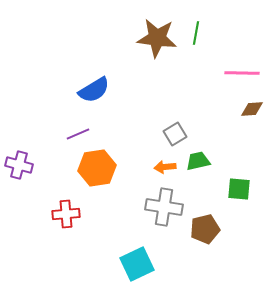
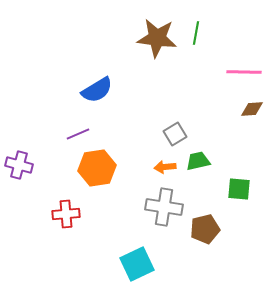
pink line: moved 2 px right, 1 px up
blue semicircle: moved 3 px right
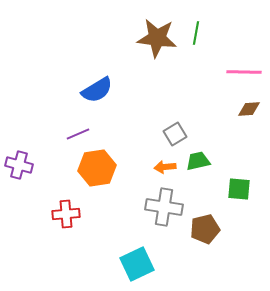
brown diamond: moved 3 px left
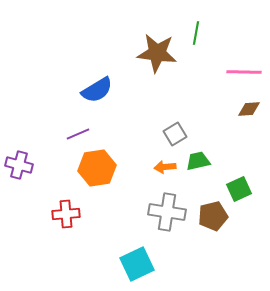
brown star: moved 15 px down
green square: rotated 30 degrees counterclockwise
gray cross: moved 3 px right, 5 px down
brown pentagon: moved 8 px right, 13 px up
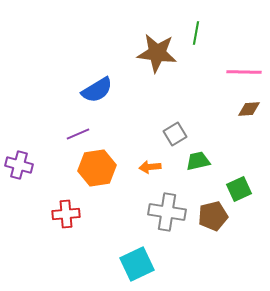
orange arrow: moved 15 px left
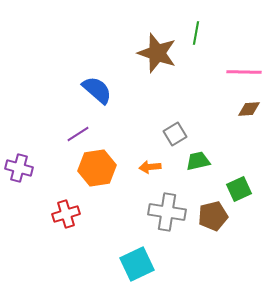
brown star: rotated 12 degrees clockwise
blue semicircle: rotated 108 degrees counterclockwise
purple line: rotated 10 degrees counterclockwise
purple cross: moved 3 px down
red cross: rotated 12 degrees counterclockwise
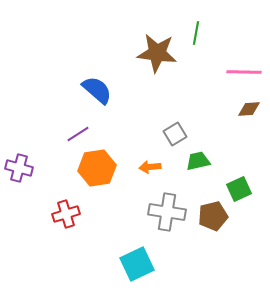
brown star: rotated 12 degrees counterclockwise
